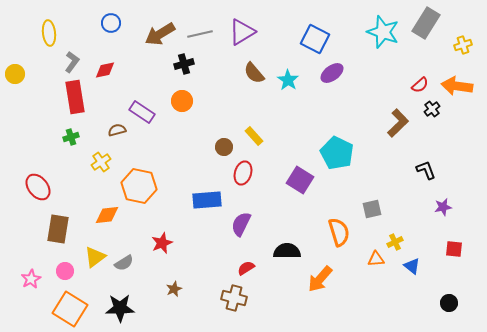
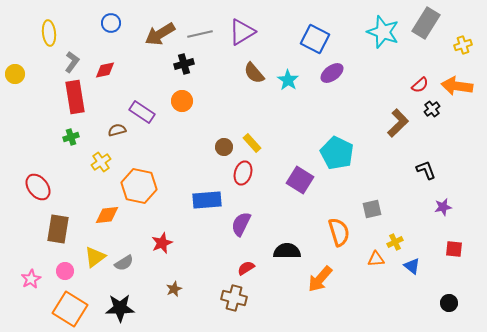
yellow rectangle at (254, 136): moved 2 px left, 7 px down
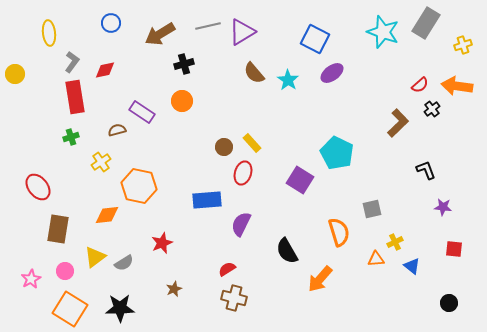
gray line at (200, 34): moved 8 px right, 8 px up
purple star at (443, 207): rotated 18 degrees clockwise
black semicircle at (287, 251): rotated 120 degrees counterclockwise
red semicircle at (246, 268): moved 19 px left, 1 px down
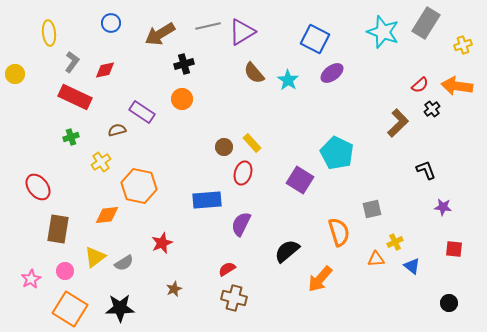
red rectangle at (75, 97): rotated 56 degrees counterclockwise
orange circle at (182, 101): moved 2 px up
black semicircle at (287, 251): rotated 80 degrees clockwise
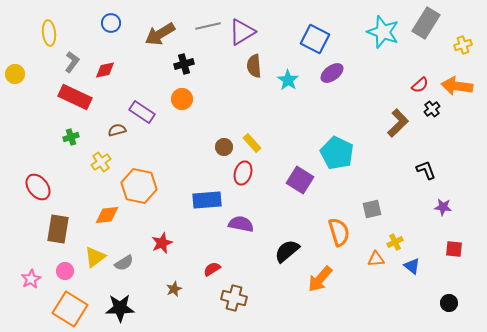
brown semicircle at (254, 73): moved 7 px up; rotated 35 degrees clockwise
purple semicircle at (241, 224): rotated 75 degrees clockwise
red semicircle at (227, 269): moved 15 px left
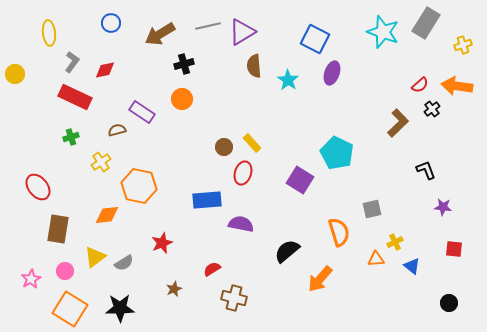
purple ellipse at (332, 73): rotated 35 degrees counterclockwise
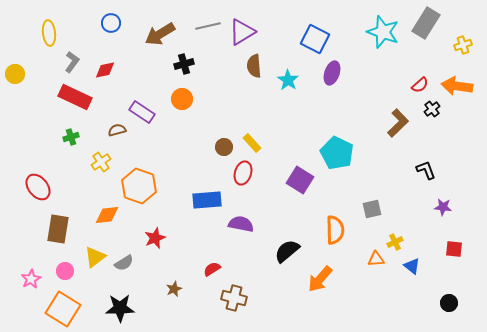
orange hexagon at (139, 186): rotated 8 degrees clockwise
orange semicircle at (339, 232): moved 4 px left, 2 px up; rotated 16 degrees clockwise
red star at (162, 243): moved 7 px left, 5 px up
orange square at (70, 309): moved 7 px left
